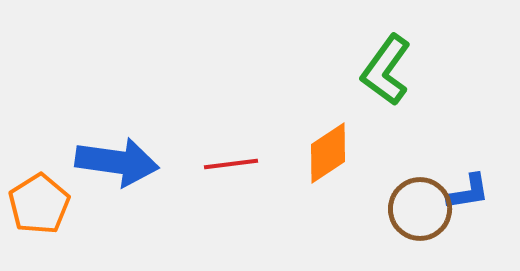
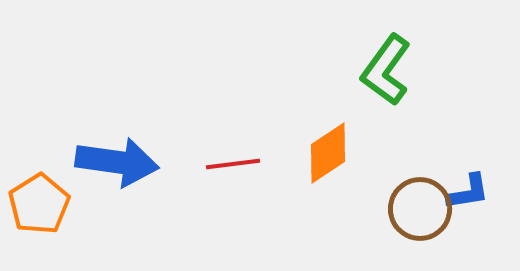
red line: moved 2 px right
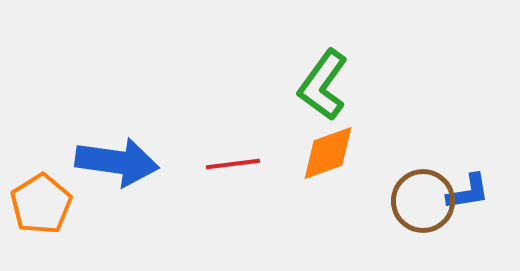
green L-shape: moved 63 px left, 15 px down
orange diamond: rotated 14 degrees clockwise
orange pentagon: moved 2 px right
brown circle: moved 3 px right, 8 px up
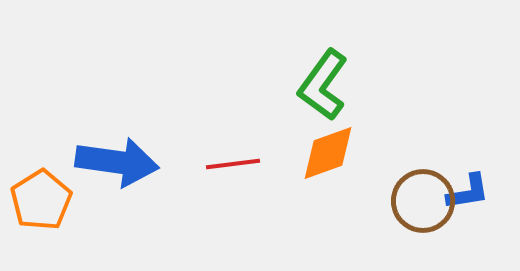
orange pentagon: moved 4 px up
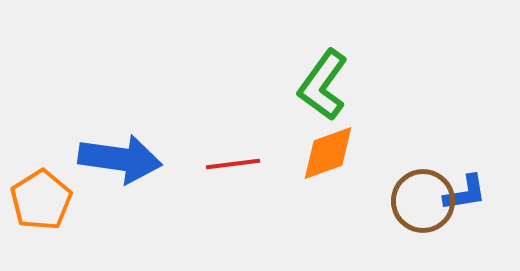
blue arrow: moved 3 px right, 3 px up
blue L-shape: moved 3 px left, 1 px down
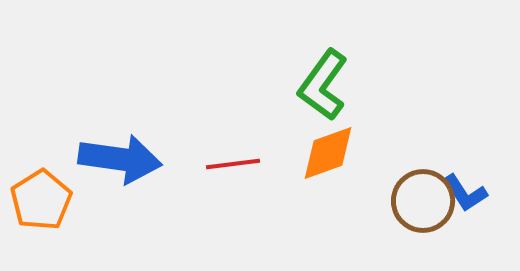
blue L-shape: rotated 66 degrees clockwise
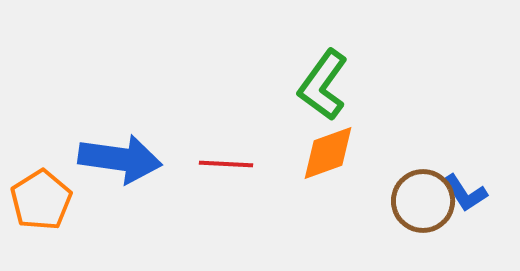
red line: moved 7 px left; rotated 10 degrees clockwise
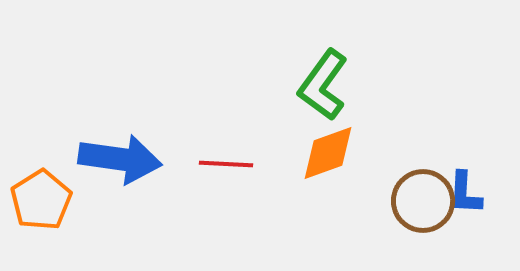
blue L-shape: rotated 36 degrees clockwise
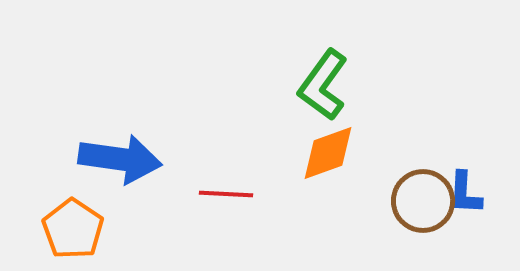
red line: moved 30 px down
orange pentagon: moved 32 px right, 29 px down; rotated 6 degrees counterclockwise
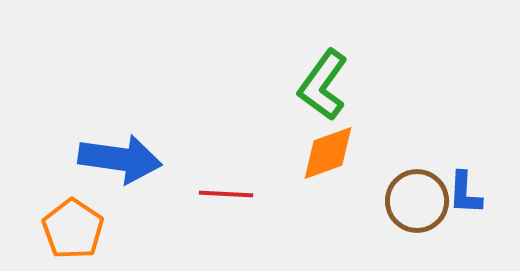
brown circle: moved 6 px left
